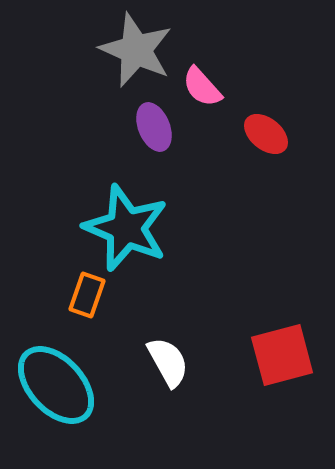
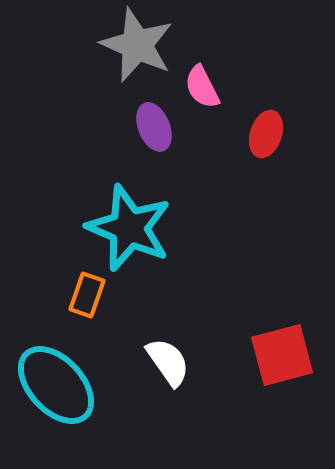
gray star: moved 1 px right, 5 px up
pink semicircle: rotated 15 degrees clockwise
red ellipse: rotated 69 degrees clockwise
cyan star: moved 3 px right
white semicircle: rotated 6 degrees counterclockwise
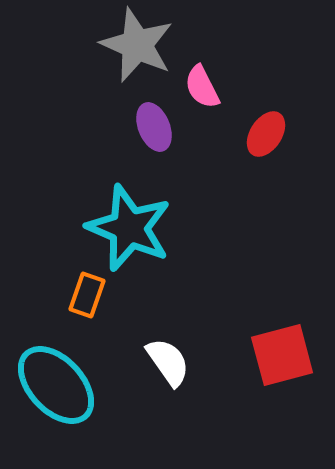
red ellipse: rotated 15 degrees clockwise
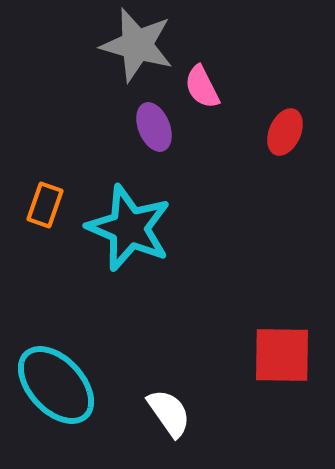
gray star: rotated 8 degrees counterclockwise
red ellipse: moved 19 px right, 2 px up; rotated 9 degrees counterclockwise
orange rectangle: moved 42 px left, 90 px up
red square: rotated 16 degrees clockwise
white semicircle: moved 1 px right, 51 px down
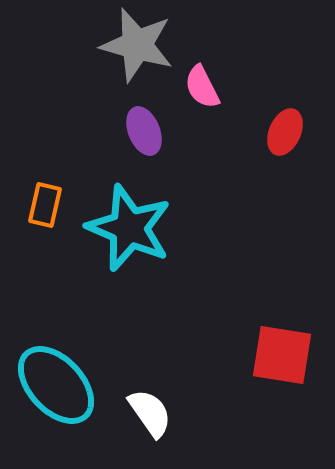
purple ellipse: moved 10 px left, 4 px down
orange rectangle: rotated 6 degrees counterclockwise
red square: rotated 8 degrees clockwise
white semicircle: moved 19 px left
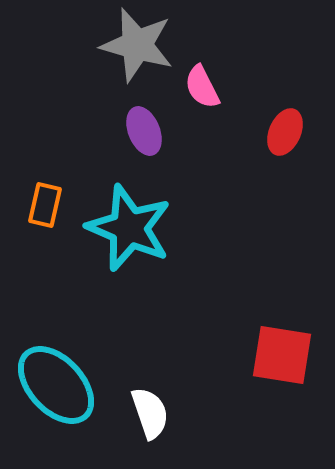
white semicircle: rotated 16 degrees clockwise
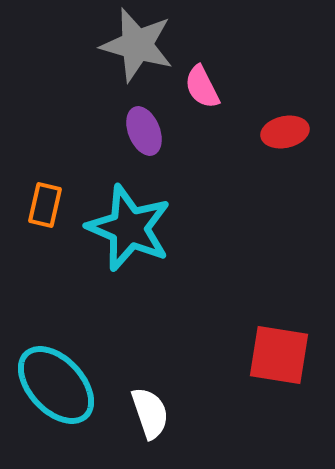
red ellipse: rotated 54 degrees clockwise
red square: moved 3 px left
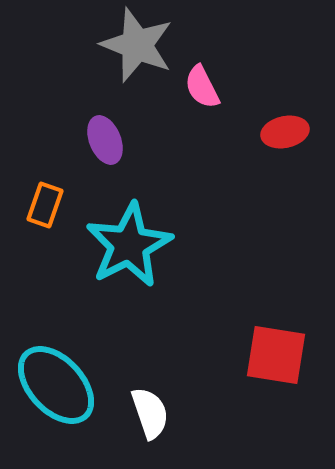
gray star: rotated 6 degrees clockwise
purple ellipse: moved 39 px left, 9 px down
orange rectangle: rotated 6 degrees clockwise
cyan star: moved 17 px down; rotated 22 degrees clockwise
red square: moved 3 px left
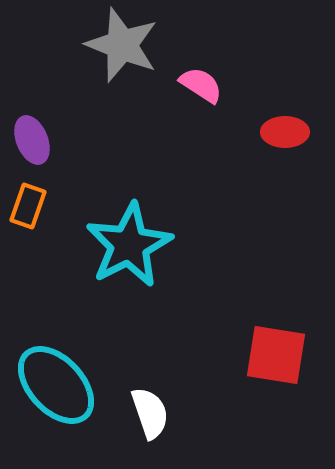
gray star: moved 15 px left
pink semicircle: moved 1 px left, 2 px up; rotated 150 degrees clockwise
red ellipse: rotated 12 degrees clockwise
purple ellipse: moved 73 px left
orange rectangle: moved 17 px left, 1 px down
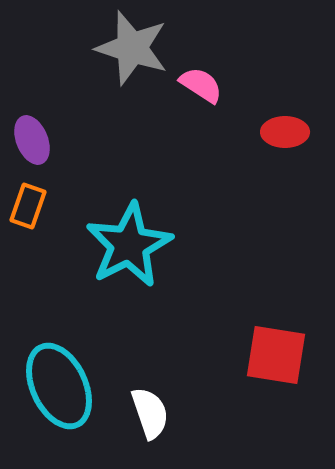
gray star: moved 10 px right, 3 px down; rotated 4 degrees counterclockwise
cyan ellipse: moved 3 px right, 1 px down; rotated 18 degrees clockwise
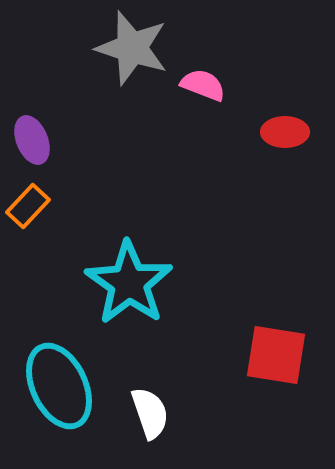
pink semicircle: moved 2 px right; rotated 12 degrees counterclockwise
orange rectangle: rotated 24 degrees clockwise
cyan star: moved 38 px down; rotated 10 degrees counterclockwise
